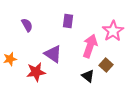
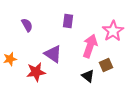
brown square: rotated 24 degrees clockwise
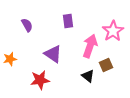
purple rectangle: rotated 16 degrees counterclockwise
red star: moved 4 px right, 8 px down
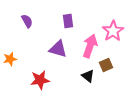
purple semicircle: moved 4 px up
purple triangle: moved 5 px right, 5 px up; rotated 18 degrees counterclockwise
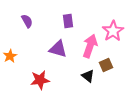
orange star: moved 3 px up; rotated 16 degrees counterclockwise
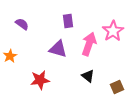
purple semicircle: moved 5 px left, 3 px down; rotated 24 degrees counterclockwise
pink arrow: moved 1 px left, 2 px up
brown square: moved 11 px right, 22 px down
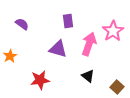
brown square: rotated 24 degrees counterclockwise
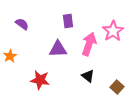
purple triangle: rotated 18 degrees counterclockwise
red star: rotated 18 degrees clockwise
